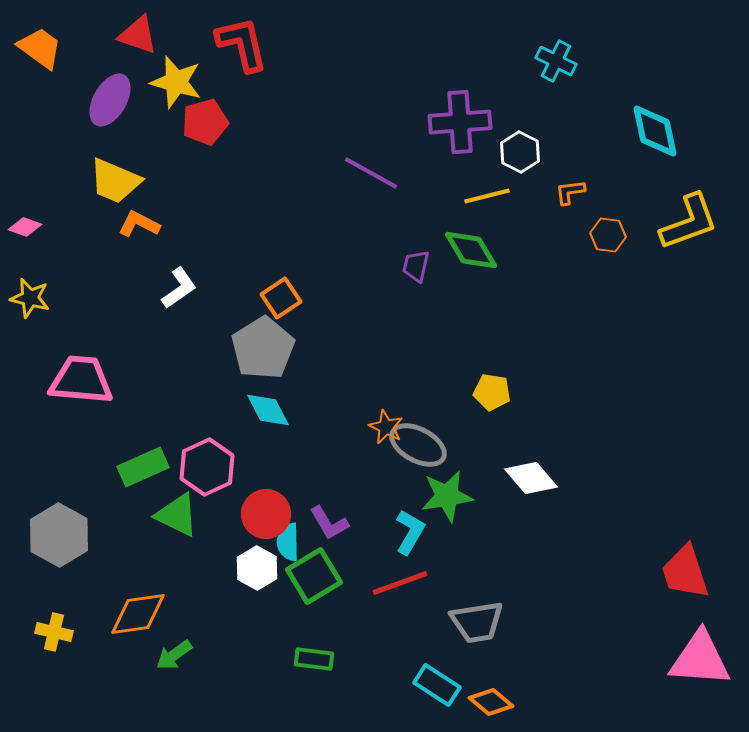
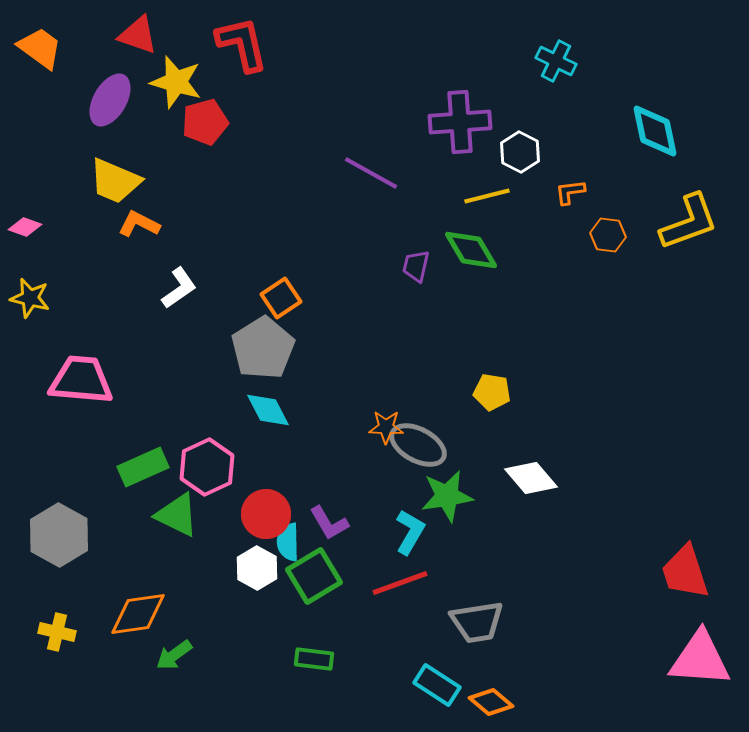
orange star at (386, 427): rotated 24 degrees counterclockwise
yellow cross at (54, 632): moved 3 px right
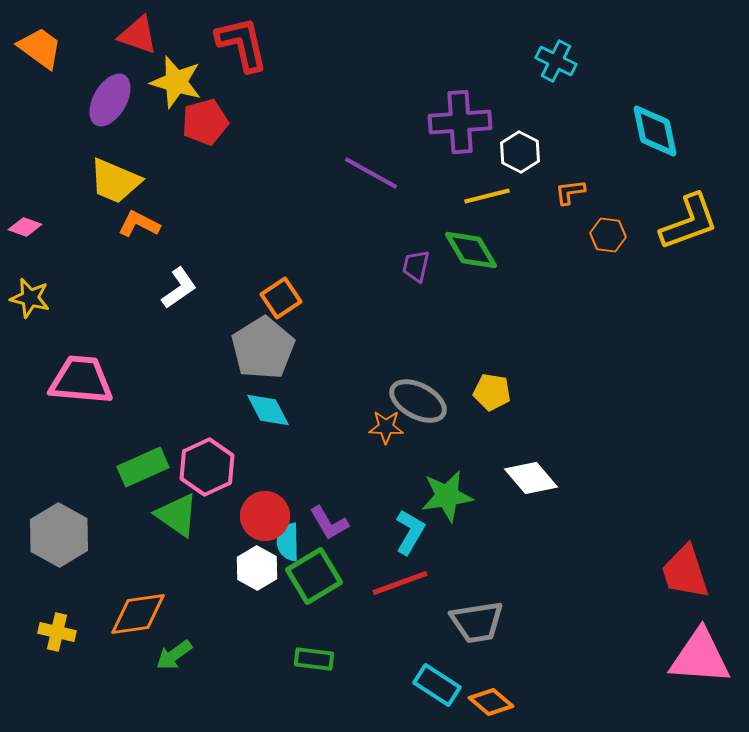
gray ellipse at (418, 445): moved 44 px up
red circle at (266, 514): moved 1 px left, 2 px down
green triangle at (177, 515): rotated 9 degrees clockwise
pink triangle at (700, 659): moved 2 px up
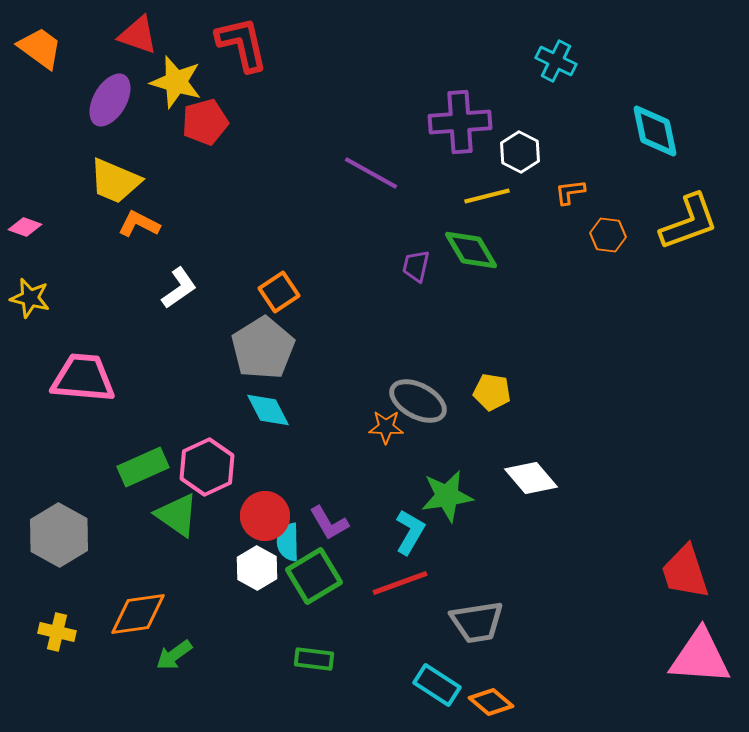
orange square at (281, 298): moved 2 px left, 6 px up
pink trapezoid at (81, 380): moved 2 px right, 2 px up
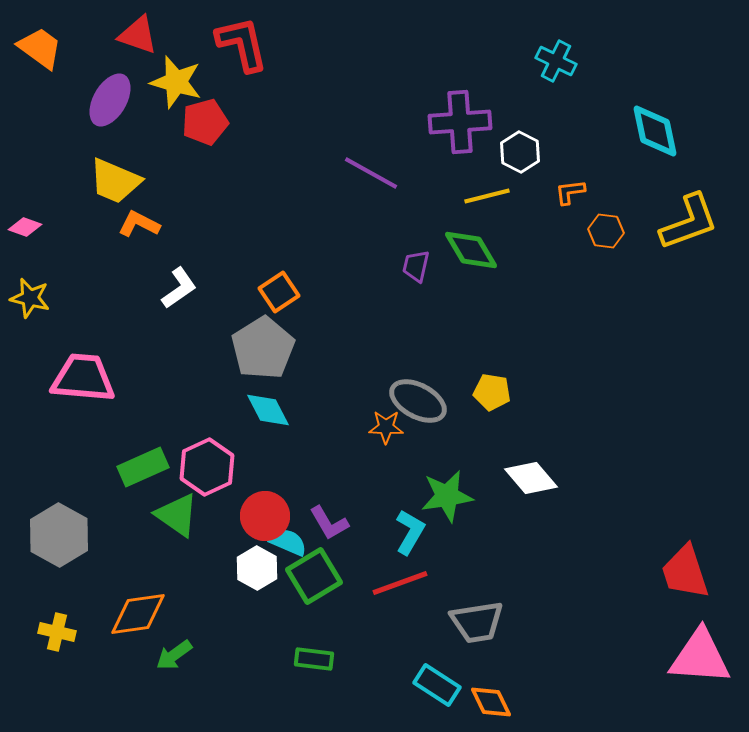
orange hexagon at (608, 235): moved 2 px left, 4 px up
cyan semicircle at (288, 542): rotated 114 degrees clockwise
orange diamond at (491, 702): rotated 24 degrees clockwise
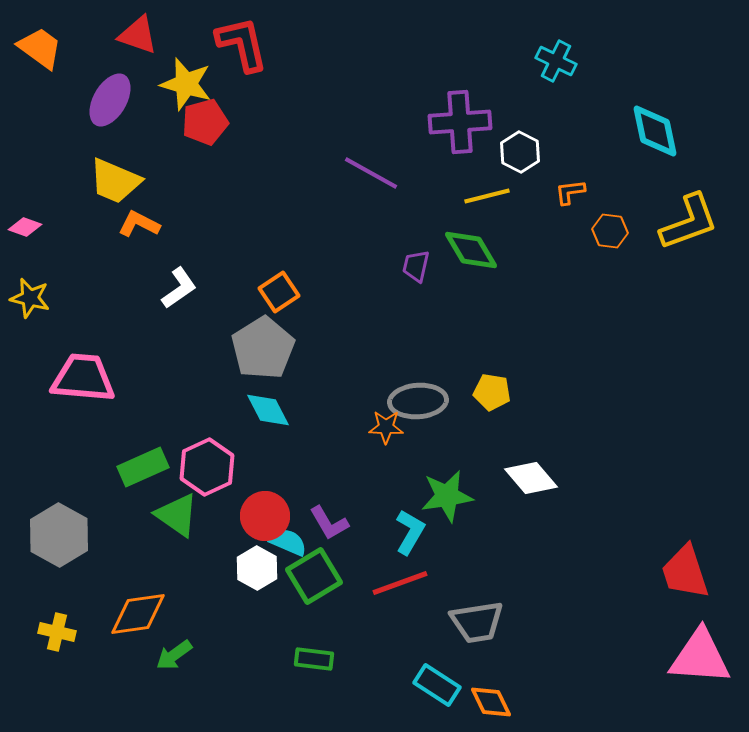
yellow star at (176, 82): moved 10 px right, 2 px down
orange hexagon at (606, 231): moved 4 px right
gray ellipse at (418, 401): rotated 32 degrees counterclockwise
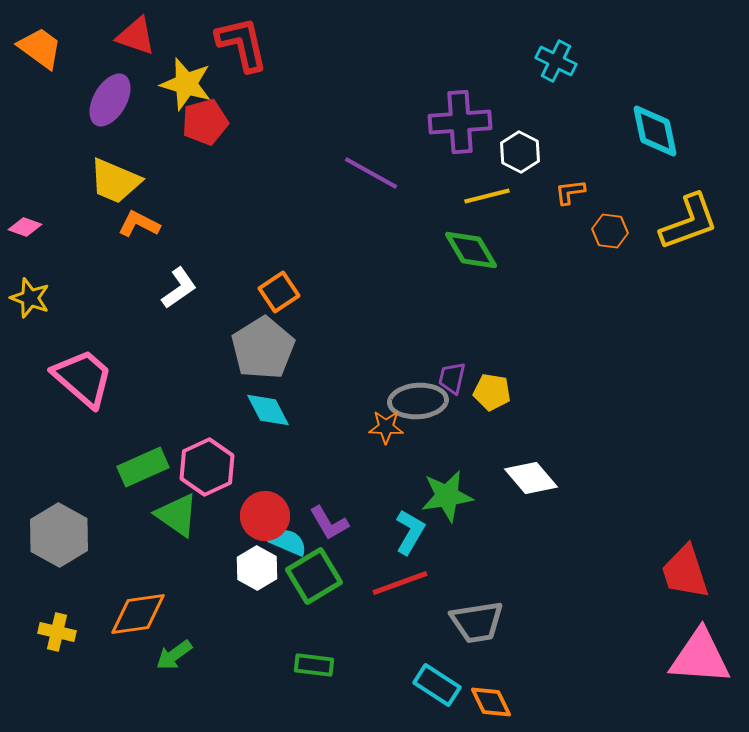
red triangle at (138, 35): moved 2 px left, 1 px down
purple trapezoid at (416, 266): moved 36 px right, 112 px down
yellow star at (30, 298): rotated 6 degrees clockwise
pink trapezoid at (83, 378): rotated 36 degrees clockwise
green rectangle at (314, 659): moved 6 px down
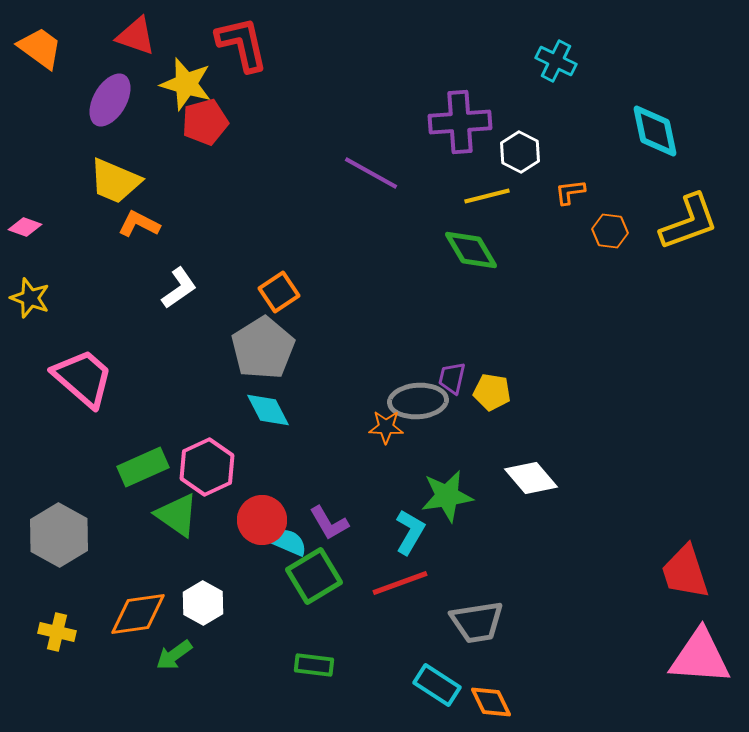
red circle at (265, 516): moved 3 px left, 4 px down
white hexagon at (257, 568): moved 54 px left, 35 px down
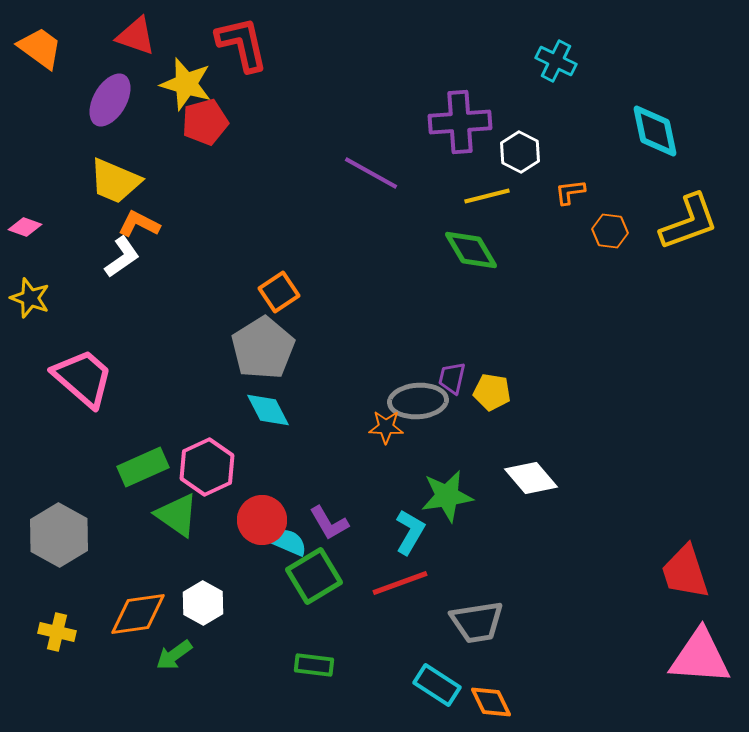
white L-shape at (179, 288): moved 57 px left, 31 px up
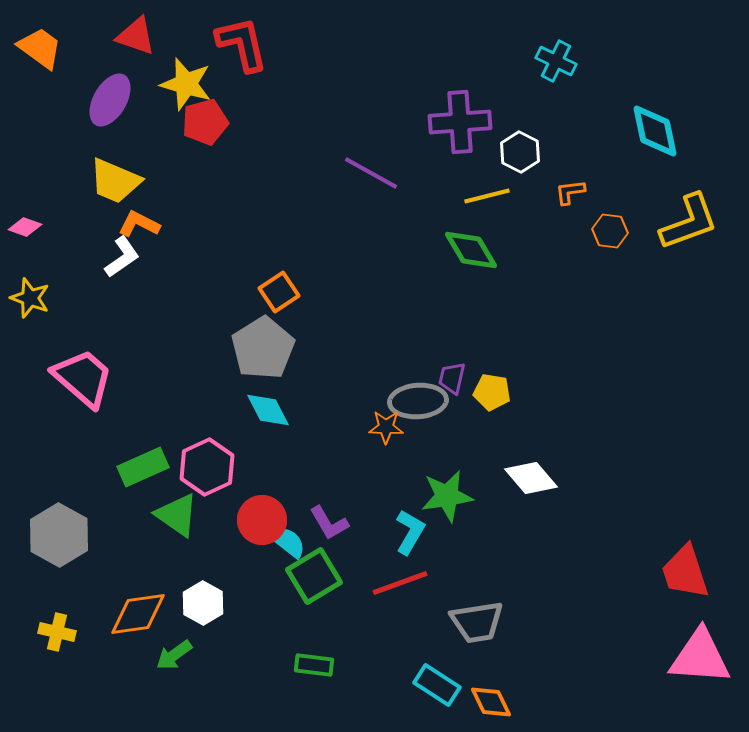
cyan semicircle at (288, 542): rotated 15 degrees clockwise
